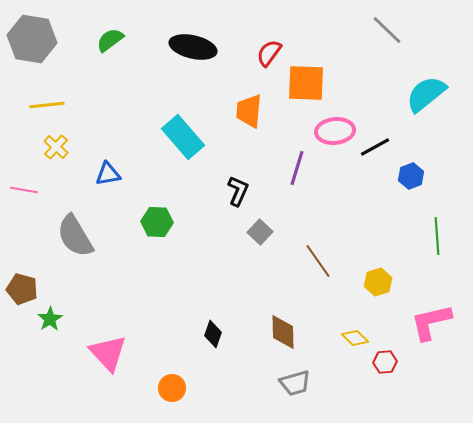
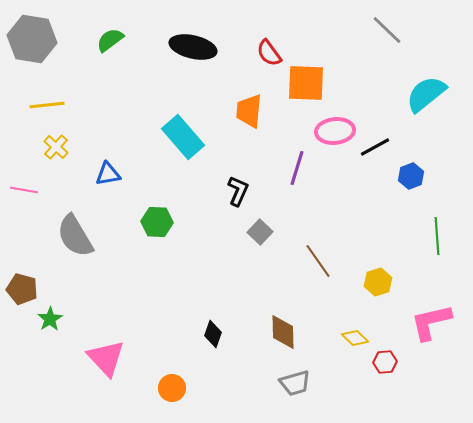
red semicircle: rotated 72 degrees counterclockwise
pink triangle: moved 2 px left, 5 px down
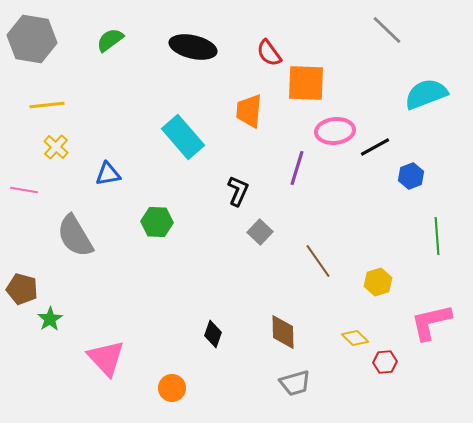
cyan semicircle: rotated 18 degrees clockwise
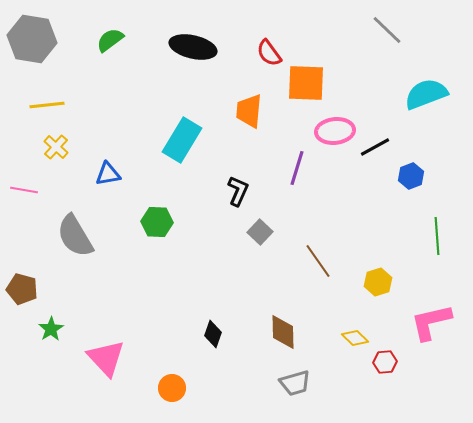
cyan rectangle: moved 1 px left, 3 px down; rotated 72 degrees clockwise
green star: moved 1 px right, 10 px down
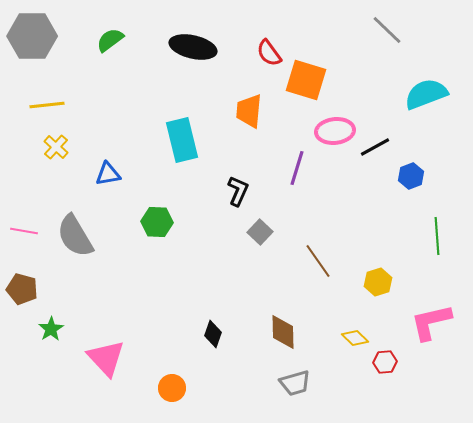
gray hexagon: moved 3 px up; rotated 9 degrees counterclockwise
orange square: moved 3 px up; rotated 15 degrees clockwise
cyan rectangle: rotated 45 degrees counterclockwise
pink line: moved 41 px down
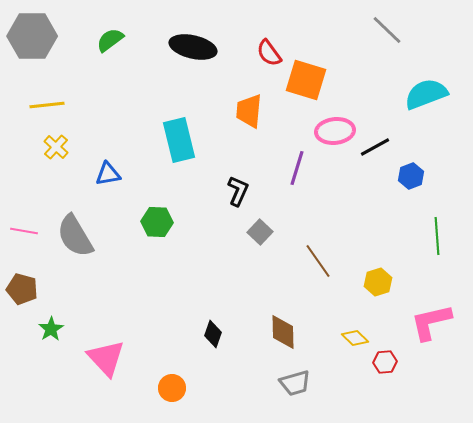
cyan rectangle: moved 3 px left
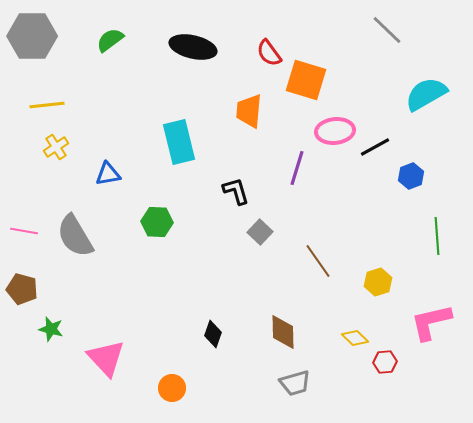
cyan semicircle: rotated 9 degrees counterclockwise
cyan rectangle: moved 2 px down
yellow cross: rotated 15 degrees clockwise
black L-shape: moved 2 px left; rotated 40 degrees counterclockwise
green star: rotated 25 degrees counterclockwise
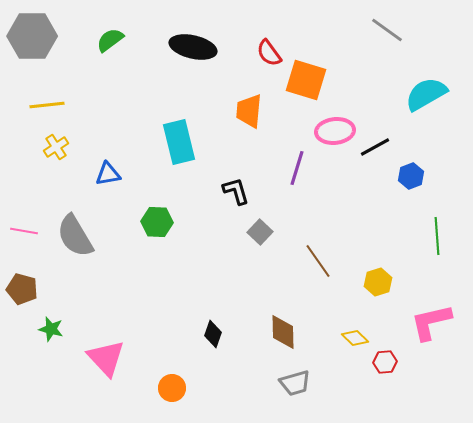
gray line: rotated 8 degrees counterclockwise
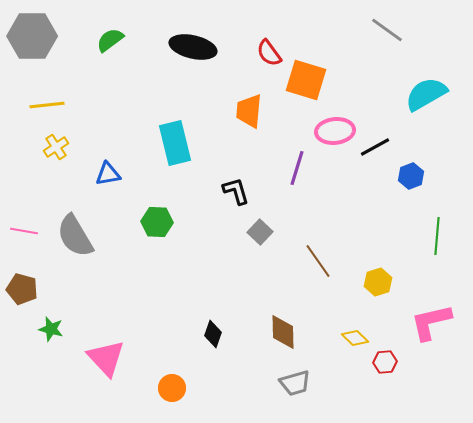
cyan rectangle: moved 4 px left, 1 px down
green line: rotated 9 degrees clockwise
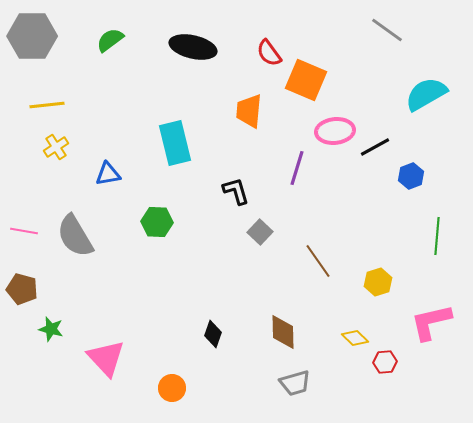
orange square: rotated 6 degrees clockwise
